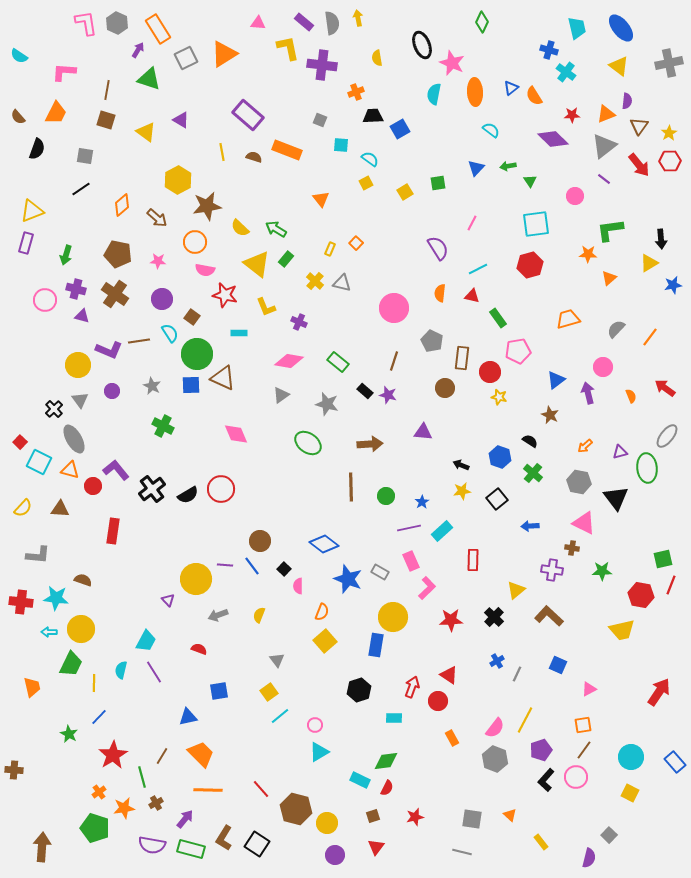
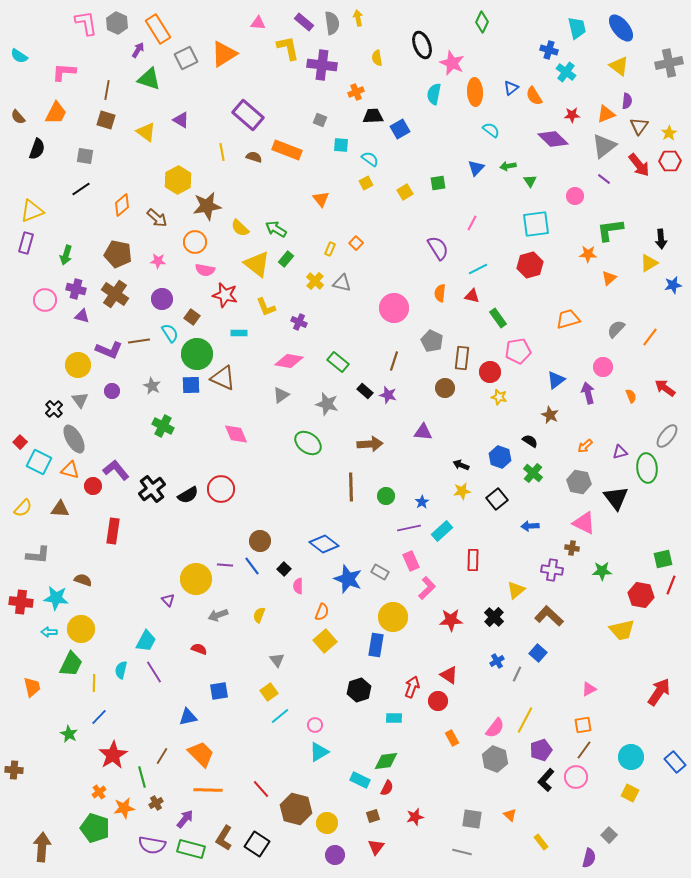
blue square at (558, 665): moved 20 px left, 12 px up; rotated 18 degrees clockwise
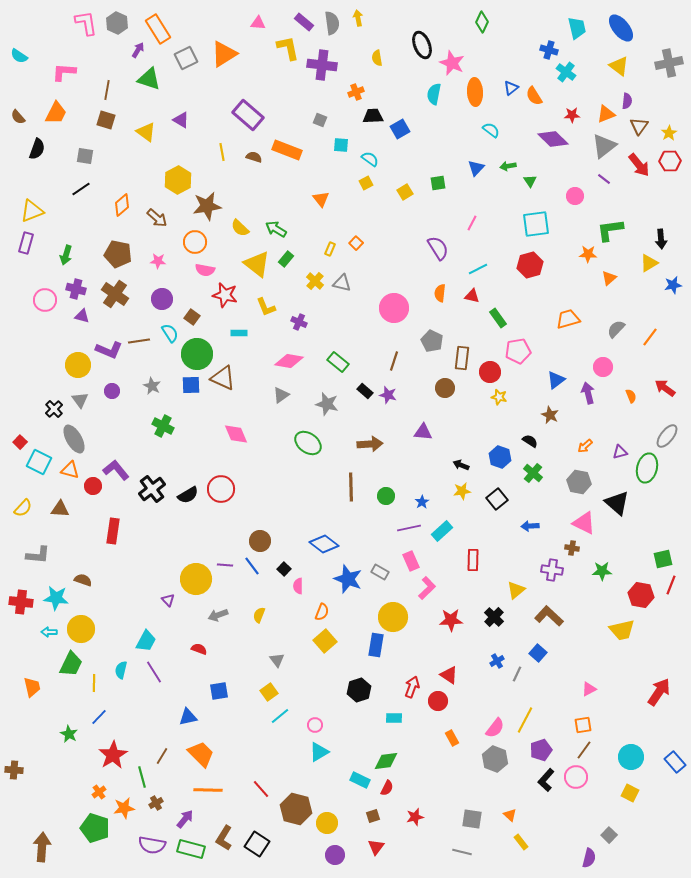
green ellipse at (647, 468): rotated 20 degrees clockwise
black triangle at (616, 498): moved 1 px right, 5 px down; rotated 12 degrees counterclockwise
yellow rectangle at (541, 842): moved 20 px left
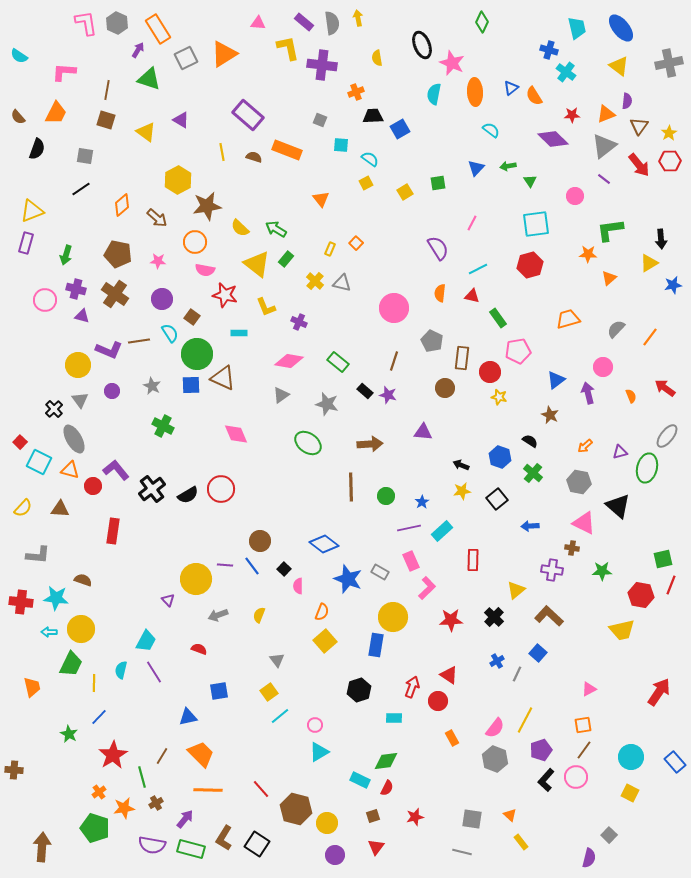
black triangle at (617, 503): moved 1 px right, 3 px down
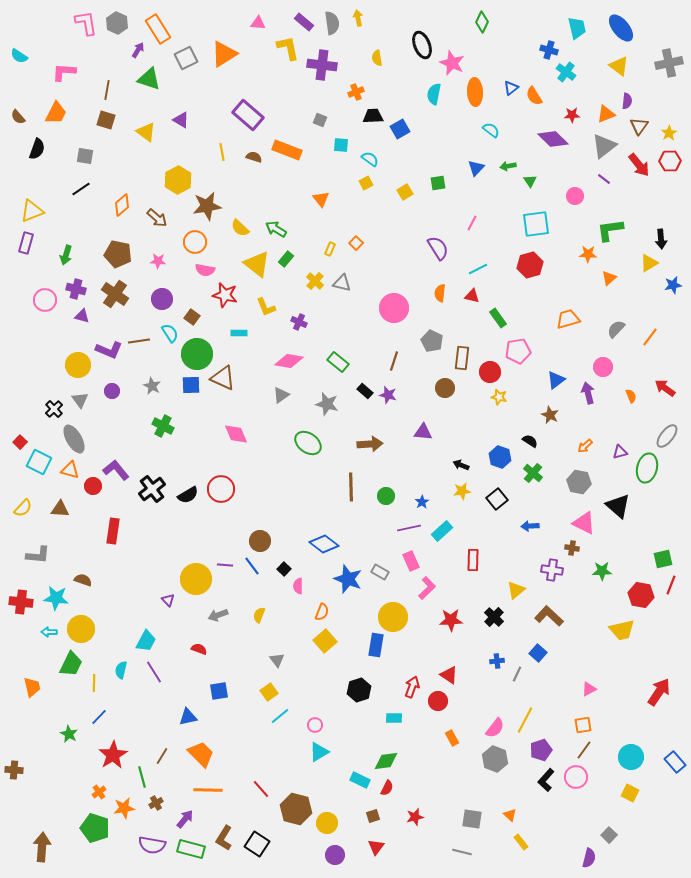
blue cross at (497, 661): rotated 24 degrees clockwise
